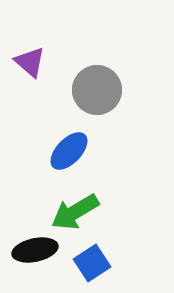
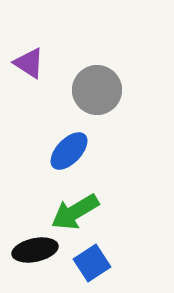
purple triangle: moved 1 px left, 1 px down; rotated 8 degrees counterclockwise
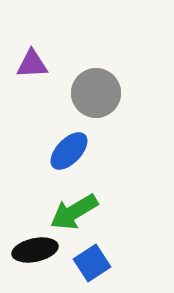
purple triangle: moved 3 px right, 1 px down; rotated 36 degrees counterclockwise
gray circle: moved 1 px left, 3 px down
green arrow: moved 1 px left
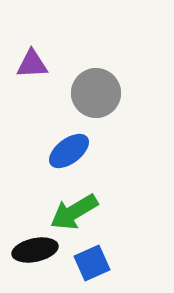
blue ellipse: rotated 9 degrees clockwise
blue square: rotated 9 degrees clockwise
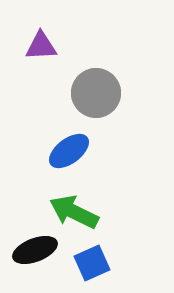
purple triangle: moved 9 px right, 18 px up
green arrow: rotated 57 degrees clockwise
black ellipse: rotated 9 degrees counterclockwise
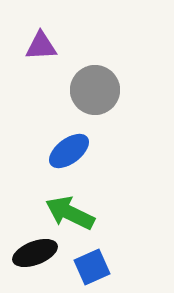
gray circle: moved 1 px left, 3 px up
green arrow: moved 4 px left, 1 px down
black ellipse: moved 3 px down
blue square: moved 4 px down
